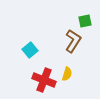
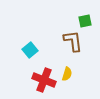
brown L-shape: rotated 40 degrees counterclockwise
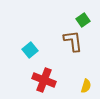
green square: moved 2 px left, 1 px up; rotated 24 degrees counterclockwise
yellow semicircle: moved 19 px right, 12 px down
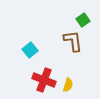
yellow semicircle: moved 18 px left, 1 px up
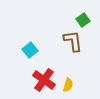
red cross: rotated 15 degrees clockwise
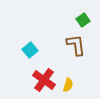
brown L-shape: moved 3 px right, 4 px down
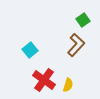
brown L-shape: rotated 50 degrees clockwise
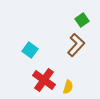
green square: moved 1 px left
cyan square: rotated 14 degrees counterclockwise
yellow semicircle: moved 2 px down
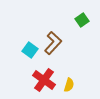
brown L-shape: moved 23 px left, 2 px up
yellow semicircle: moved 1 px right, 2 px up
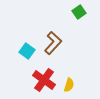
green square: moved 3 px left, 8 px up
cyan square: moved 3 px left, 1 px down
